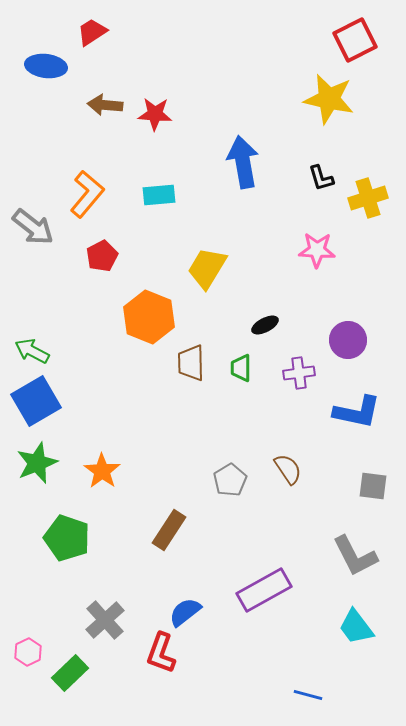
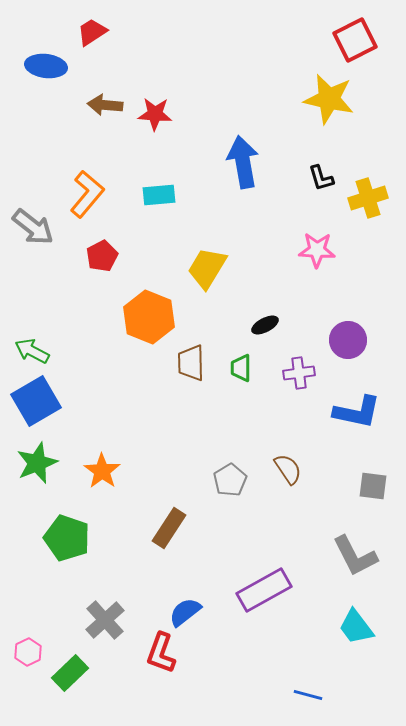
brown rectangle: moved 2 px up
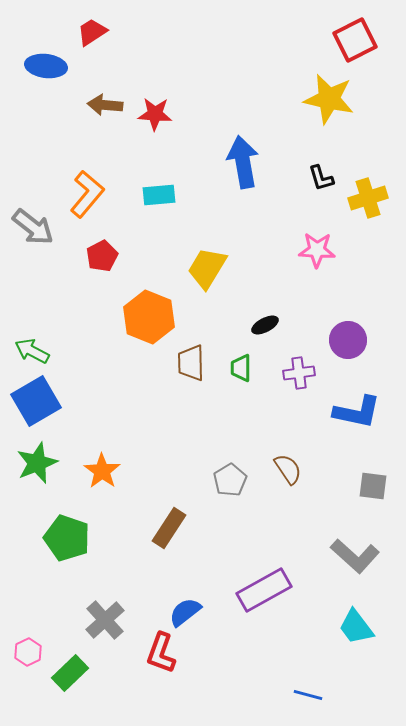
gray L-shape: rotated 21 degrees counterclockwise
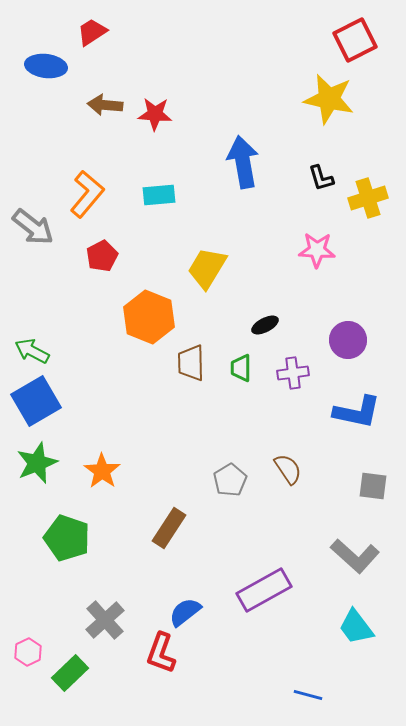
purple cross: moved 6 px left
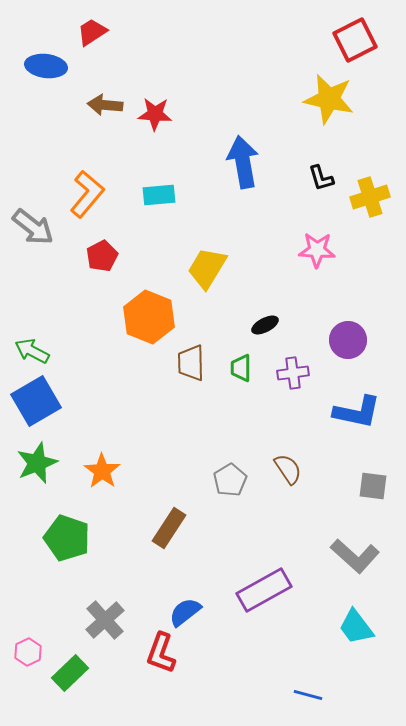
yellow cross: moved 2 px right, 1 px up
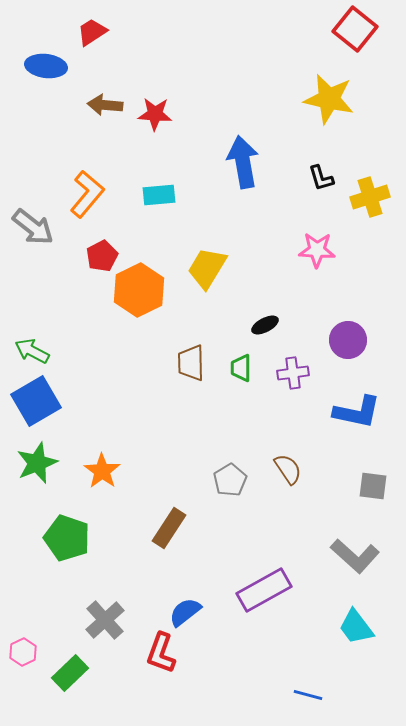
red square: moved 11 px up; rotated 24 degrees counterclockwise
orange hexagon: moved 10 px left, 27 px up; rotated 12 degrees clockwise
pink hexagon: moved 5 px left
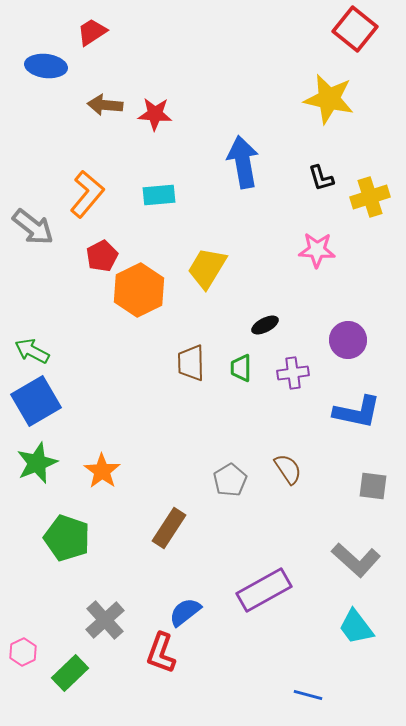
gray L-shape: moved 1 px right, 4 px down
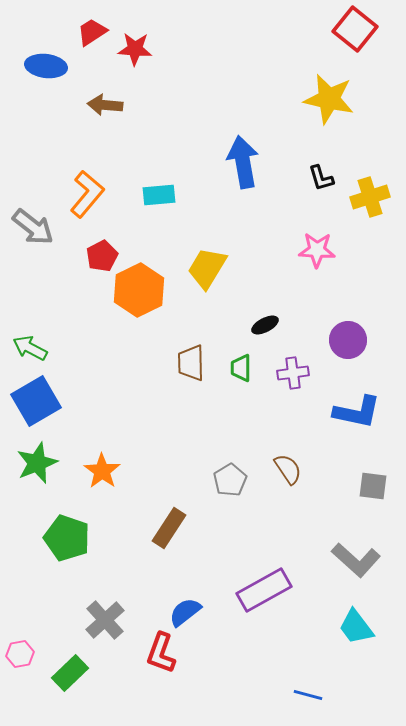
red star: moved 20 px left, 65 px up
green arrow: moved 2 px left, 3 px up
pink hexagon: moved 3 px left, 2 px down; rotated 16 degrees clockwise
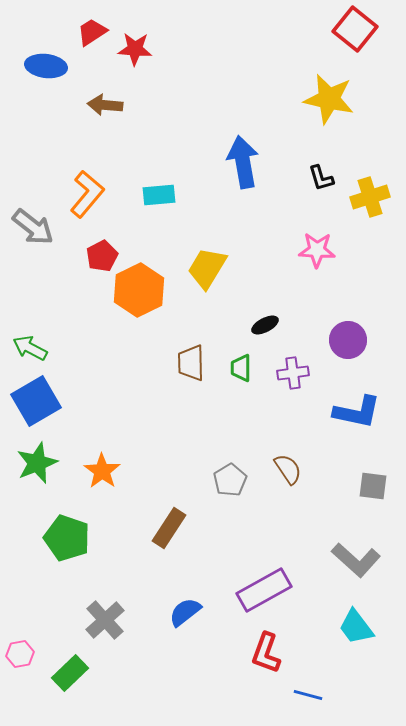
red L-shape: moved 105 px right
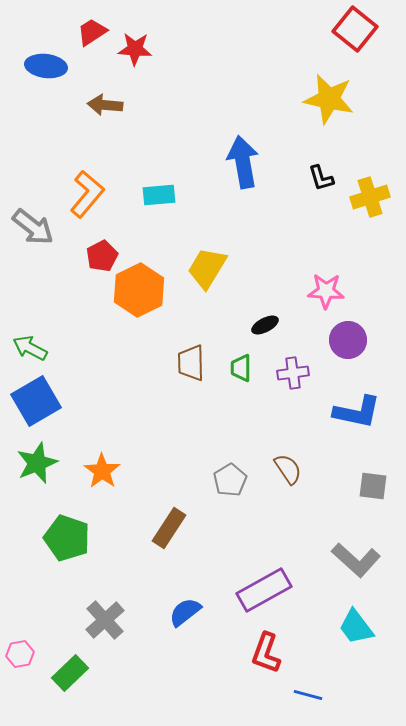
pink star: moved 9 px right, 41 px down
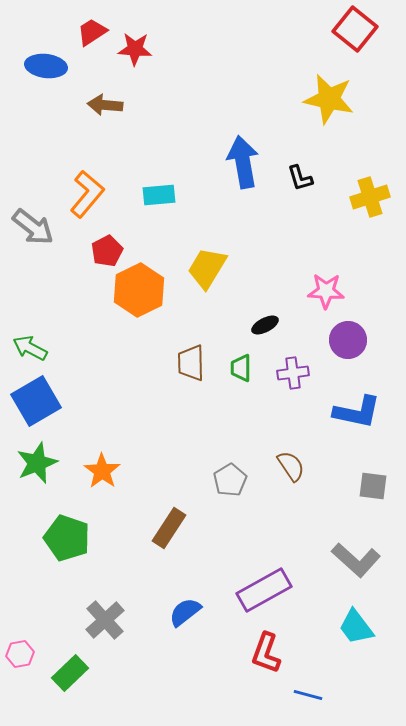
black L-shape: moved 21 px left
red pentagon: moved 5 px right, 5 px up
brown semicircle: moved 3 px right, 3 px up
